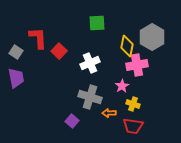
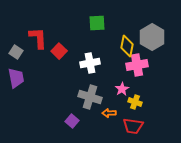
white cross: rotated 12 degrees clockwise
pink star: moved 3 px down
yellow cross: moved 2 px right, 2 px up
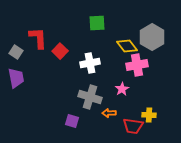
yellow diamond: rotated 50 degrees counterclockwise
red square: moved 1 px right
yellow cross: moved 14 px right, 13 px down; rotated 16 degrees counterclockwise
purple square: rotated 24 degrees counterclockwise
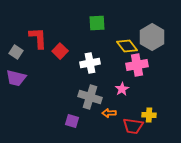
purple trapezoid: rotated 115 degrees clockwise
